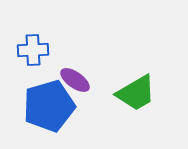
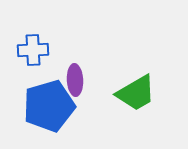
purple ellipse: rotated 52 degrees clockwise
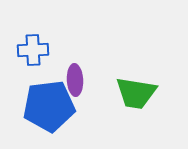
green trapezoid: rotated 39 degrees clockwise
blue pentagon: rotated 9 degrees clockwise
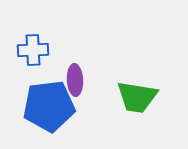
green trapezoid: moved 1 px right, 4 px down
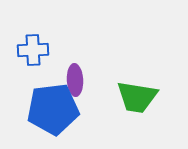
blue pentagon: moved 4 px right, 3 px down
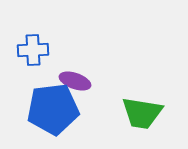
purple ellipse: moved 1 px down; rotated 68 degrees counterclockwise
green trapezoid: moved 5 px right, 16 px down
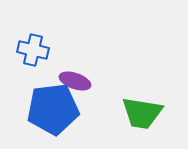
blue cross: rotated 16 degrees clockwise
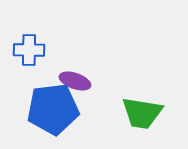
blue cross: moved 4 px left; rotated 12 degrees counterclockwise
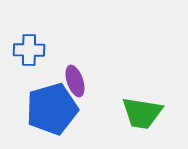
purple ellipse: rotated 52 degrees clockwise
blue pentagon: moved 1 px left; rotated 9 degrees counterclockwise
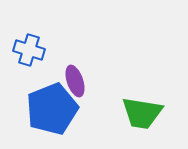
blue cross: rotated 16 degrees clockwise
blue pentagon: rotated 6 degrees counterclockwise
